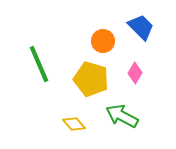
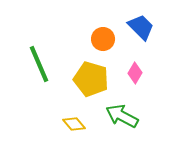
orange circle: moved 2 px up
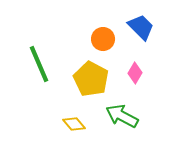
yellow pentagon: rotated 12 degrees clockwise
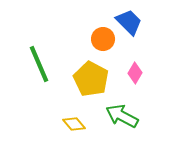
blue trapezoid: moved 12 px left, 5 px up
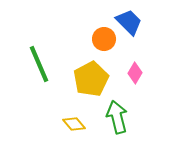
orange circle: moved 1 px right
yellow pentagon: rotated 16 degrees clockwise
green arrow: moved 5 px left, 1 px down; rotated 48 degrees clockwise
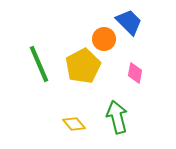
pink diamond: rotated 20 degrees counterclockwise
yellow pentagon: moved 8 px left, 13 px up
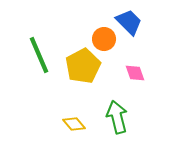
green line: moved 9 px up
pink diamond: rotated 30 degrees counterclockwise
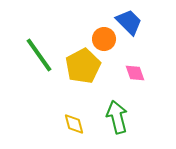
green line: rotated 12 degrees counterclockwise
yellow diamond: rotated 25 degrees clockwise
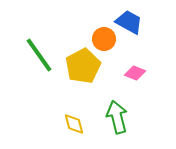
blue trapezoid: rotated 16 degrees counterclockwise
pink diamond: rotated 50 degrees counterclockwise
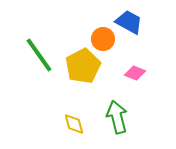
orange circle: moved 1 px left
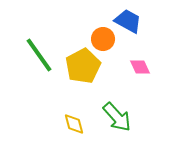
blue trapezoid: moved 1 px left, 1 px up
pink diamond: moved 5 px right, 6 px up; rotated 45 degrees clockwise
green arrow: rotated 152 degrees clockwise
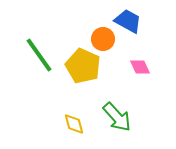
yellow pentagon: rotated 20 degrees counterclockwise
